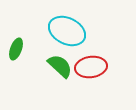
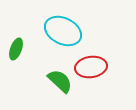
cyan ellipse: moved 4 px left
green semicircle: moved 15 px down
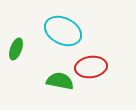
green semicircle: rotated 32 degrees counterclockwise
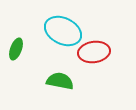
red ellipse: moved 3 px right, 15 px up
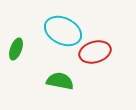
red ellipse: moved 1 px right; rotated 8 degrees counterclockwise
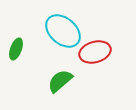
cyan ellipse: rotated 15 degrees clockwise
green semicircle: rotated 52 degrees counterclockwise
